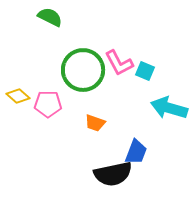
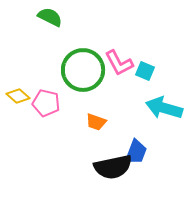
pink pentagon: moved 2 px left, 1 px up; rotated 12 degrees clockwise
cyan arrow: moved 5 px left
orange trapezoid: moved 1 px right, 1 px up
black semicircle: moved 7 px up
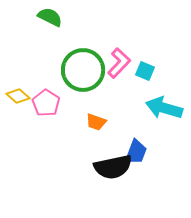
pink L-shape: rotated 108 degrees counterclockwise
pink pentagon: rotated 20 degrees clockwise
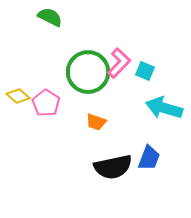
green circle: moved 5 px right, 2 px down
blue trapezoid: moved 13 px right, 6 px down
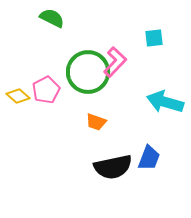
green semicircle: moved 2 px right, 1 px down
pink L-shape: moved 4 px left, 1 px up
cyan square: moved 9 px right, 33 px up; rotated 30 degrees counterclockwise
pink pentagon: moved 13 px up; rotated 12 degrees clockwise
cyan arrow: moved 1 px right, 6 px up
